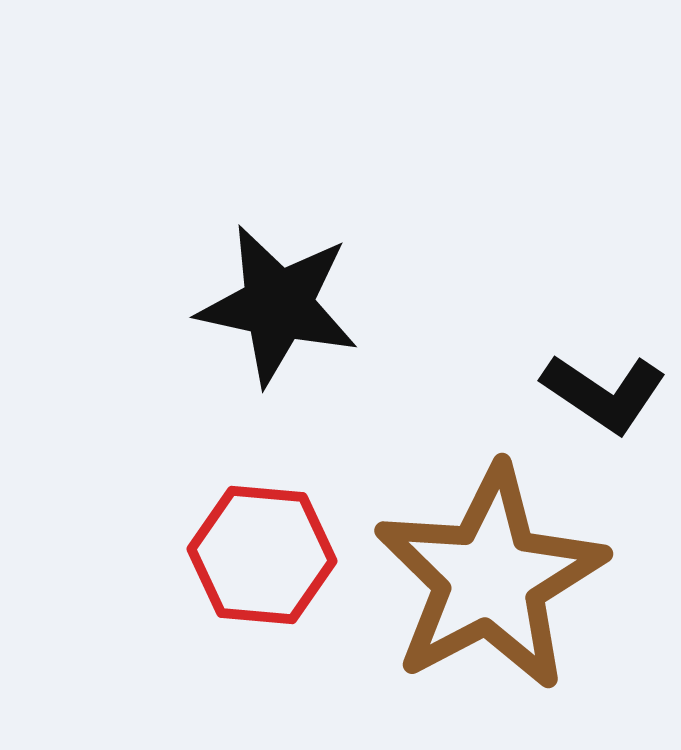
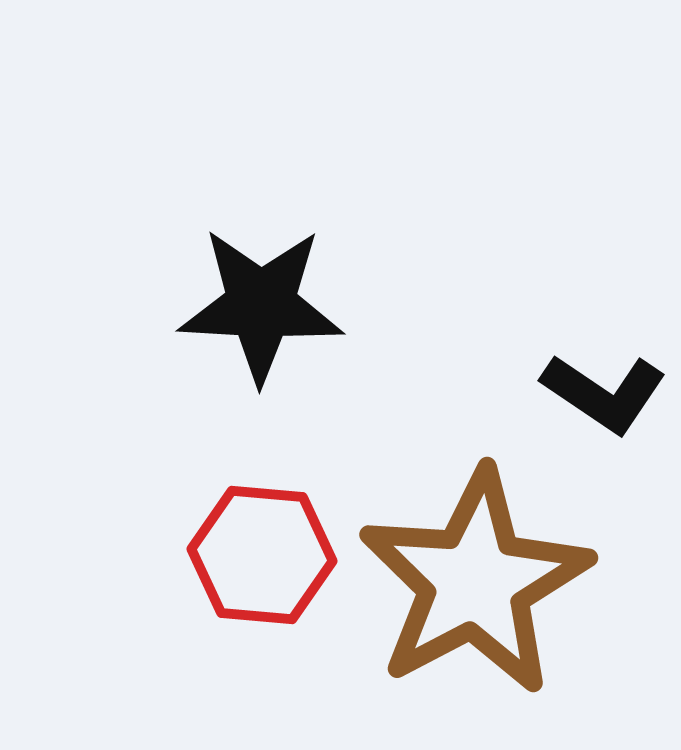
black star: moved 17 px left; rotated 9 degrees counterclockwise
brown star: moved 15 px left, 4 px down
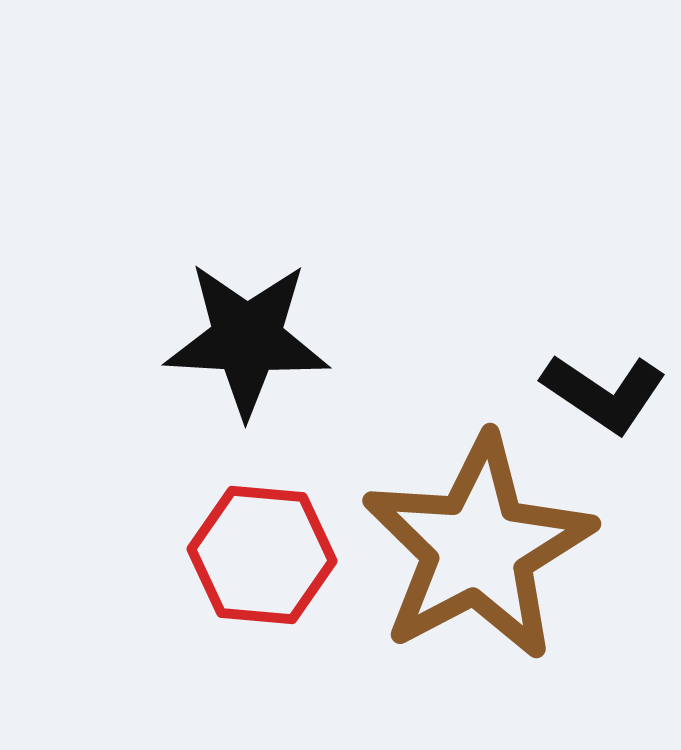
black star: moved 14 px left, 34 px down
brown star: moved 3 px right, 34 px up
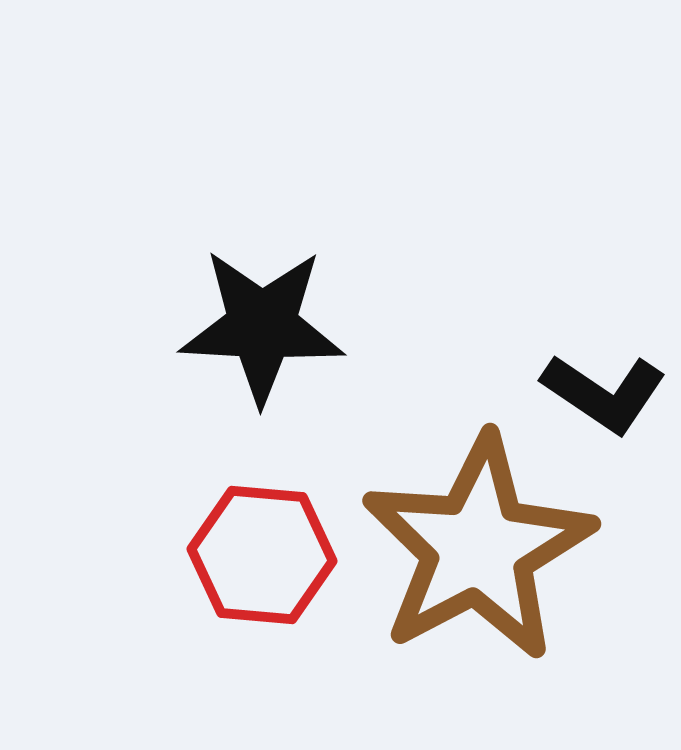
black star: moved 15 px right, 13 px up
